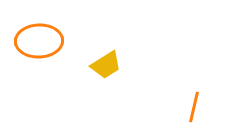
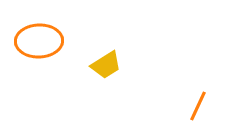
orange line: moved 4 px right, 1 px up; rotated 12 degrees clockwise
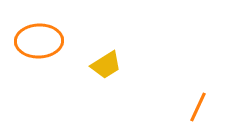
orange line: moved 1 px down
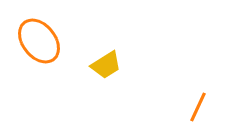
orange ellipse: rotated 54 degrees clockwise
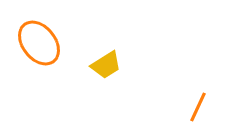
orange ellipse: moved 2 px down
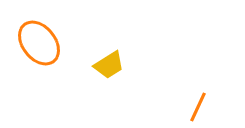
yellow trapezoid: moved 3 px right
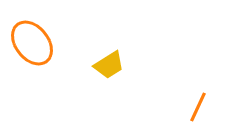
orange ellipse: moved 7 px left
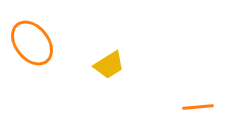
orange line: rotated 60 degrees clockwise
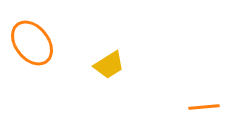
orange line: moved 6 px right
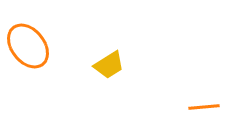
orange ellipse: moved 4 px left, 3 px down
